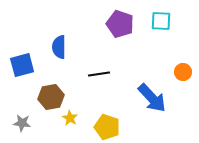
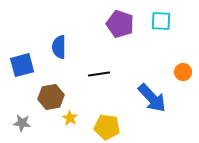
yellow pentagon: rotated 10 degrees counterclockwise
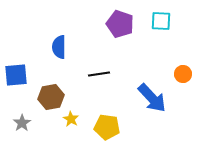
blue square: moved 6 px left, 10 px down; rotated 10 degrees clockwise
orange circle: moved 2 px down
yellow star: moved 1 px right, 1 px down
gray star: rotated 30 degrees clockwise
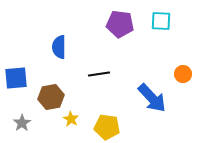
purple pentagon: rotated 12 degrees counterclockwise
blue square: moved 3 px down
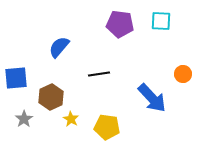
blue semicircle: rotated 40 degrees clockwise
brown hexagon: rotated 15 degrees counterclockwise
gray star: moved 2 px right, 4 px up
